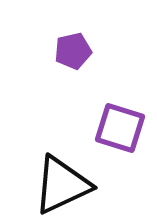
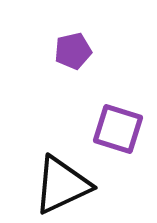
purple square: moved 2 px left, 1 px down
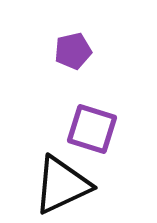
purple square: moved 26 px left
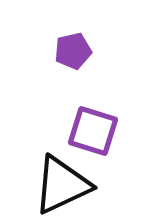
purple square: moved 1 px right, 2 px down
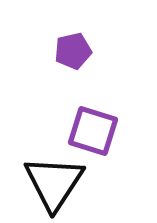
black triangle: moved 8 px left, 2 px up; rotated 32 degrees counterclockwise
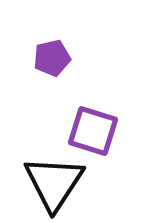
purple pentagon: moved 21 px left, 7 px down
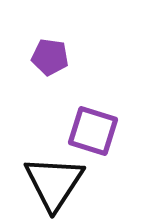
purple pentagon: moved 2 px left, 1 px up; rotated 21 degrees clockwise
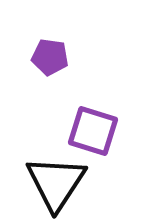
black triangle: moved 2 px right
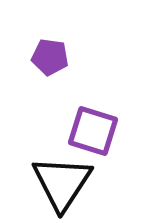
black triangle: moved 6 px right
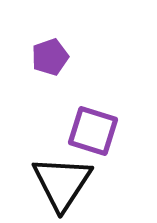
purple pentagon: rotated 27 degrees counterclockwise
